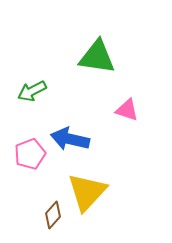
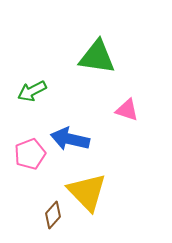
yellow triangle: rotated 27 degrees counterclockwise
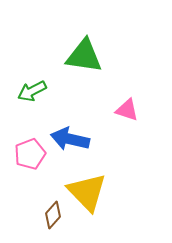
green triangle: moved 13 px left, 1 px up
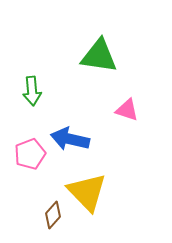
green triangle: moved 15 px right
green arrow: rotated 68 degrees counterclockwise
